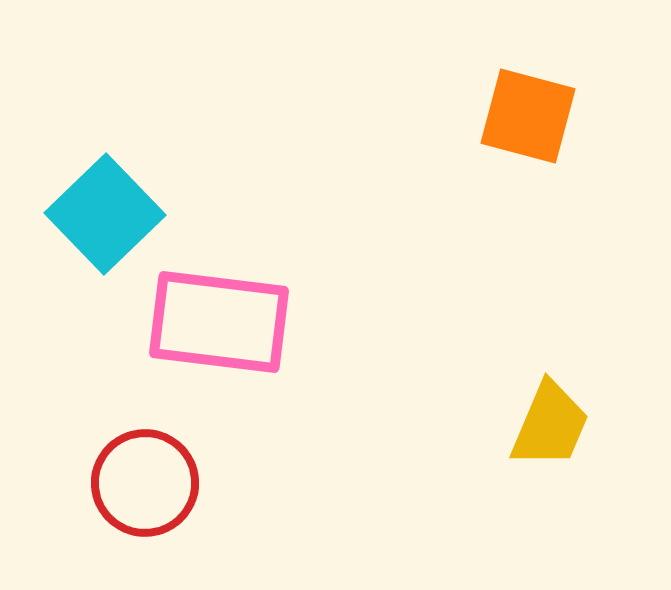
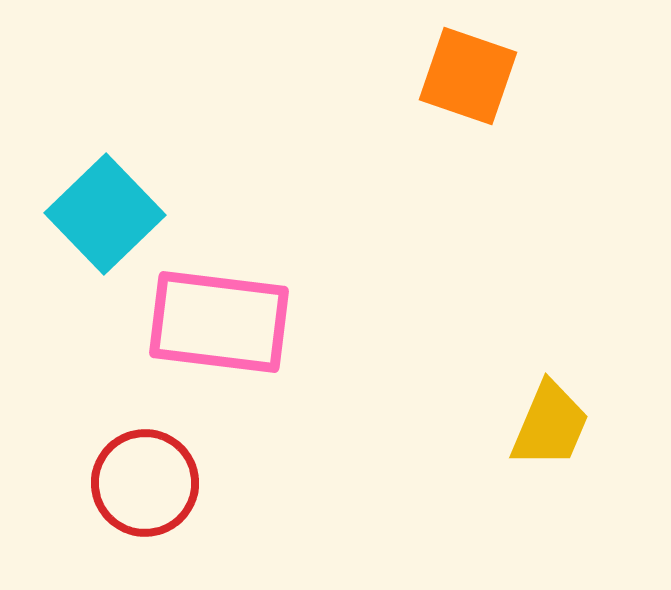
orange square: moved 60 px left, 40 px up; rotated 4 degrees clockwise
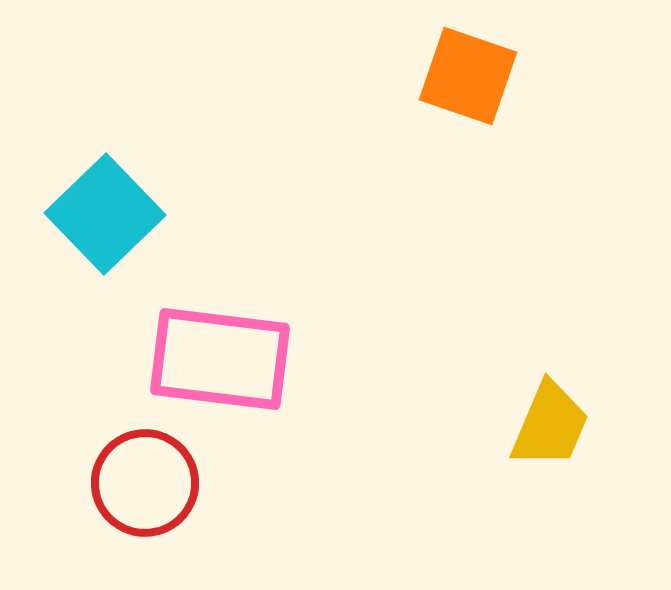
pink rectangle: moved 1 px right, 37 px down
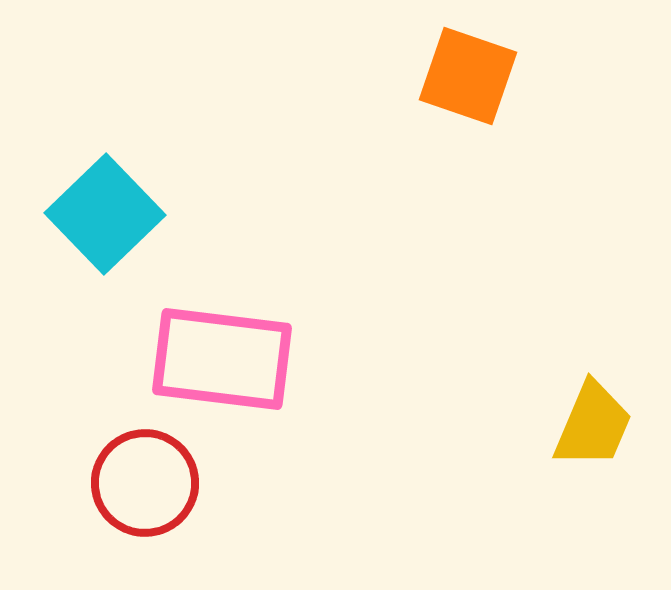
pink rectangle: moved 2 px right
yellow trapezoid: moved 43 px right
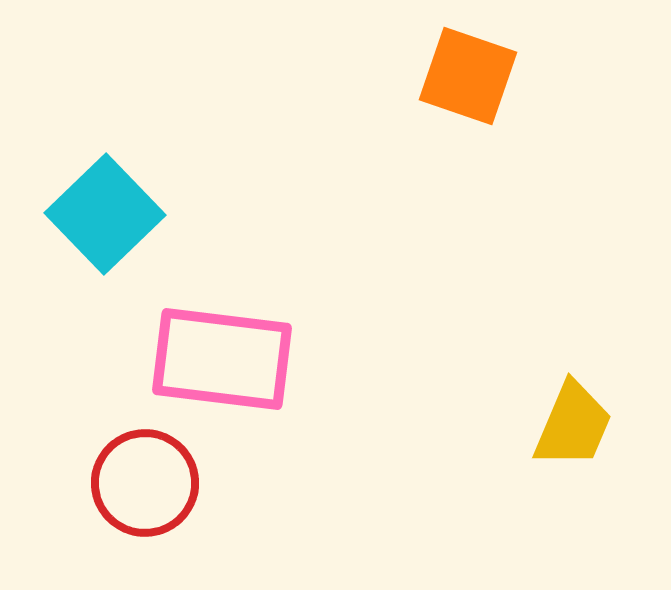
yellow trapezoid: moved 20 px left
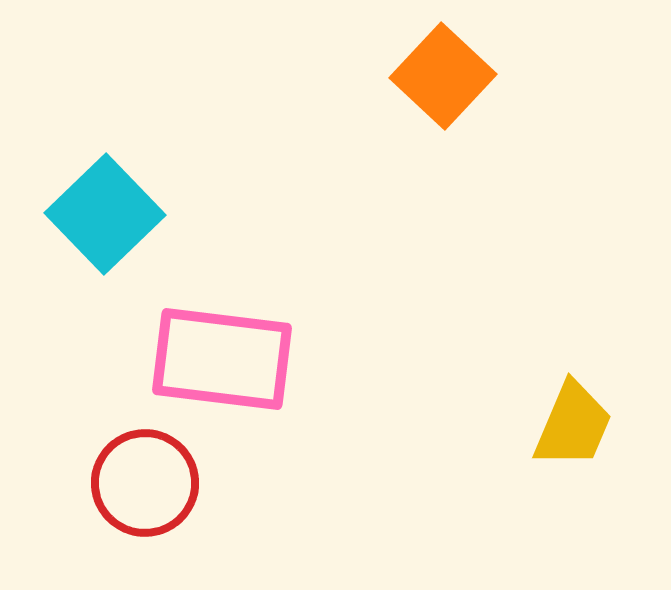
orange square: moved 25 px left; rotated 24 degrees clockwise
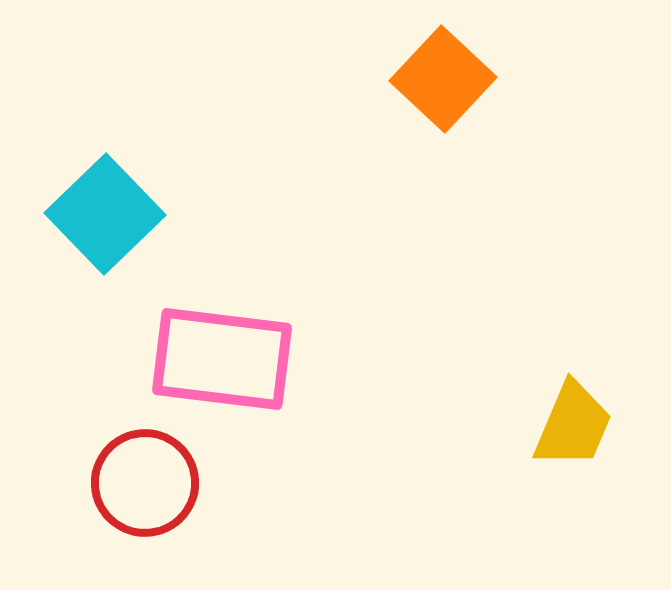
orange square: moved 3 px down
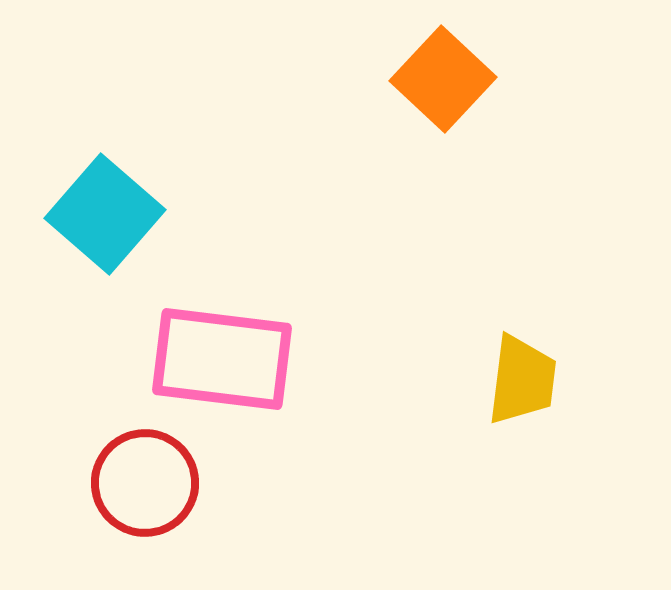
cyan square: rotated 5 degrees counterclockwise
yellow trapezoid: moved 51 px left, 45 px up; rotated 16 degrees counterclockwise
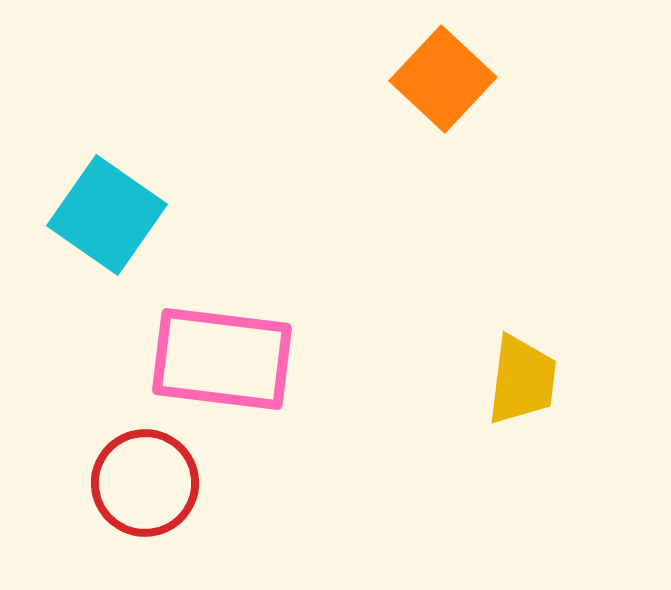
cyan square: moved 2 px right, 1 px down; rotated 6 degrees counterclockwise
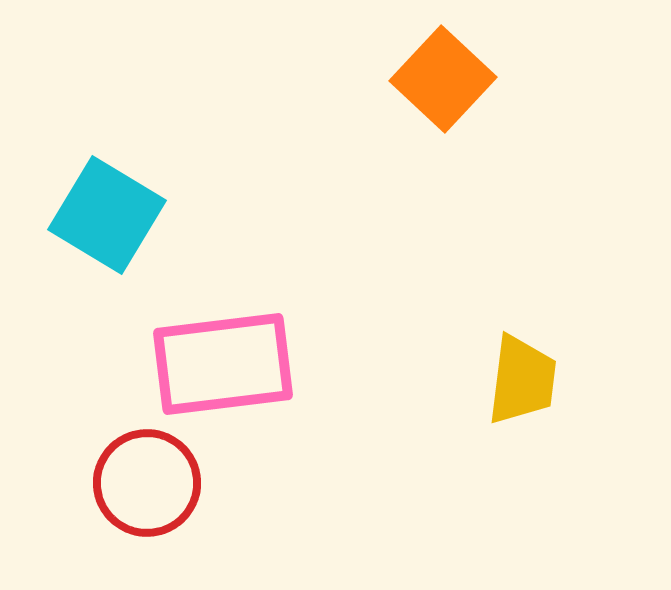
cyan square: rotated 4 degrees counterclockwise
pink rectangle: moved 1 px right, 5 px down; rotated 14 degrees counterclockwise
red circle: moved 2 px right
